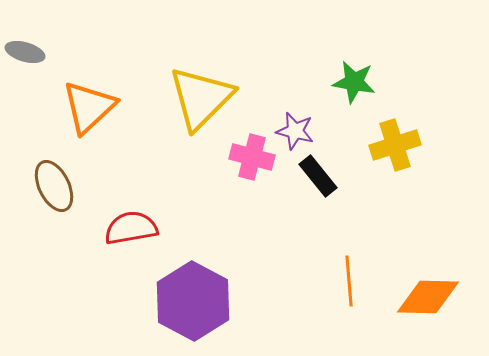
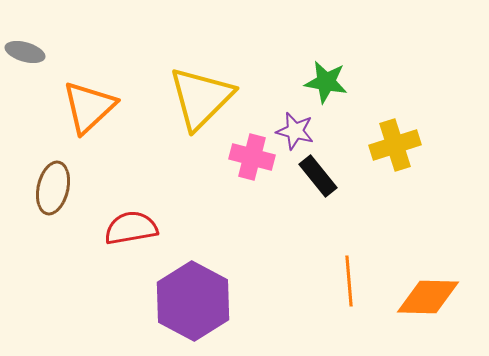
green star: moved 28 px left
brown ellipse: moved 1 px left, 2 px down; rotated 39 degrees clockwise
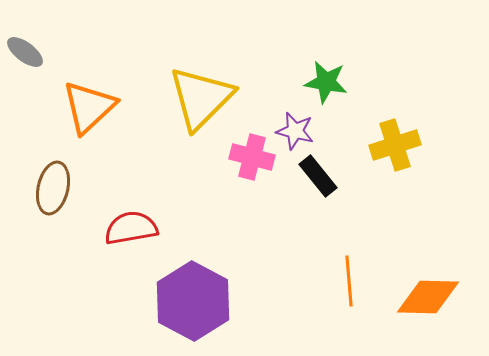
gray ellipse: rotated 21 degrees clockwise
